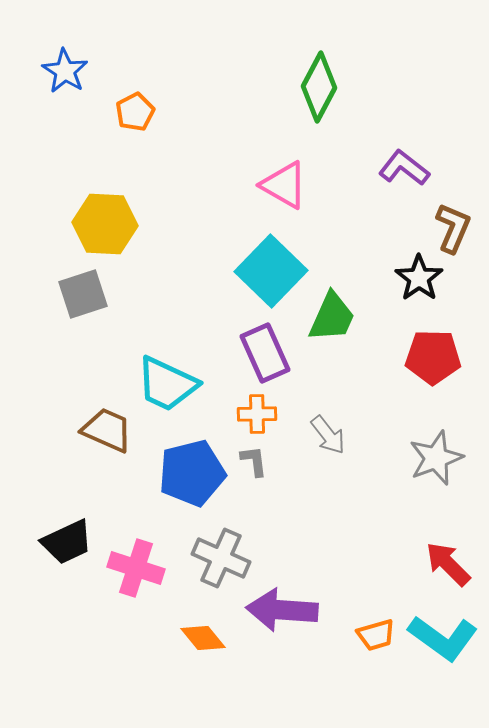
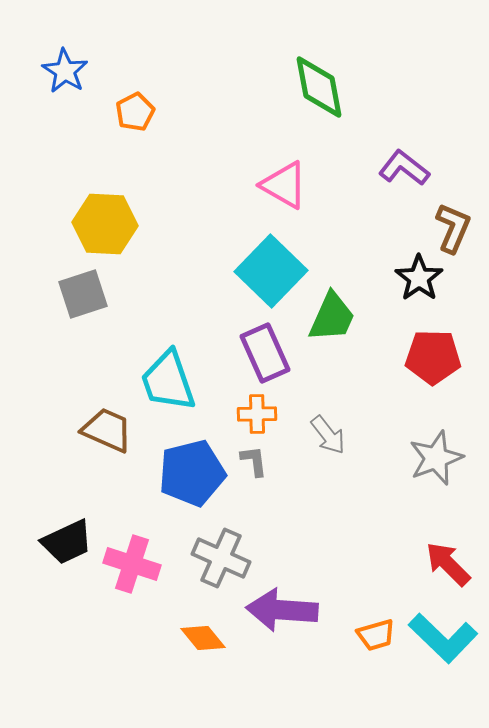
green diamond: rotated 38 degrees counterclockwise
cyan trapezoid: moved 1 px right, 3 px up; rotated 46 degrees clockwise
pink cross: moved 4 px left, 4 px up
cyan L-shape: rotated 8 degrees clockwise
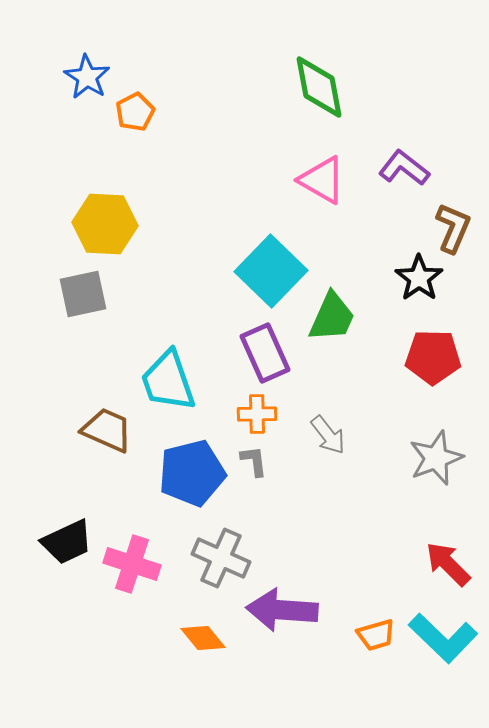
blue star: moved 22 px right, 6 px down
pink triangle: moved 38 px right, 5 px up
gray square: rotated 6 degrees clockwise
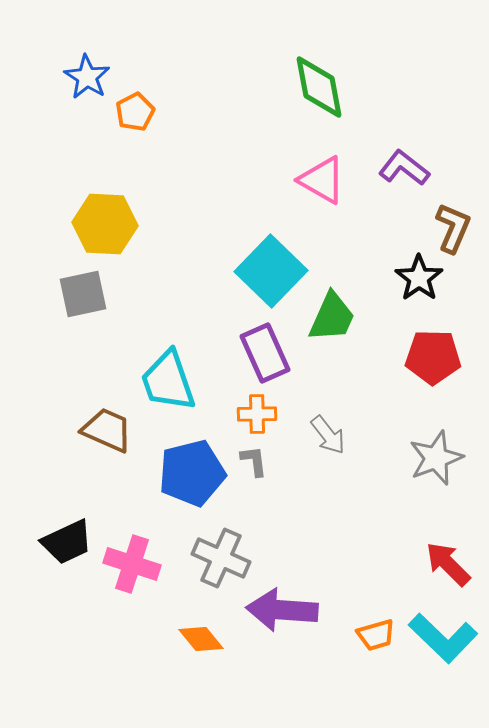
orange diamond: moved 2 px left, 1 px down
